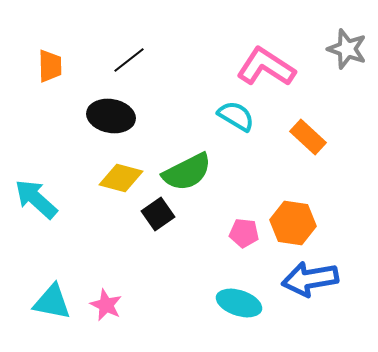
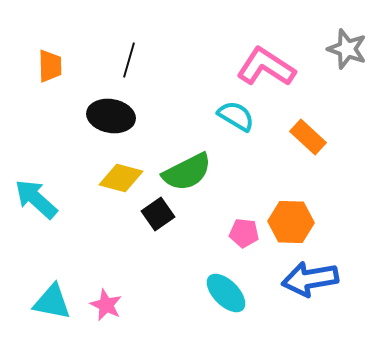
black line: rotated 36 degrees counterclockwise
orange hexagon: moved 2 px left, 1 px up; rotated 6 degrees counterclockwise
cyan ellipse: moved 13 px left, 10 px up; rotated 27 degrees clockwise
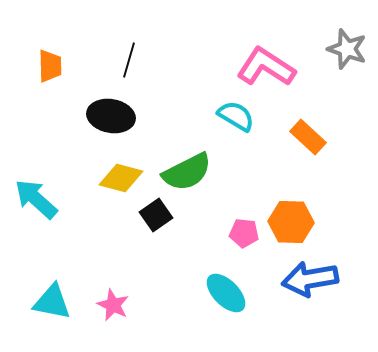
black square: moved 2 px left, 1 px down
pink star: moved 7 px right
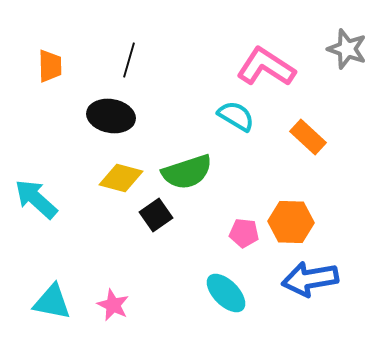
green semicircle: rotated 9 degrees clockwise
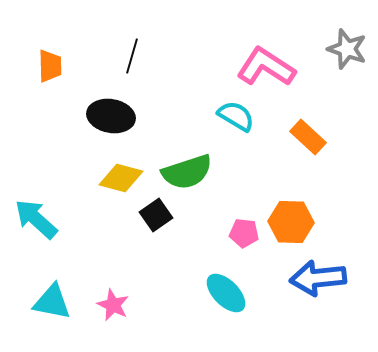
black line: moved 3 px right, 4 px up
cyan arrow: moved 20 px down
blue arrow: moved 8 px right, 1 px up; rotated 4 degrees clockwise
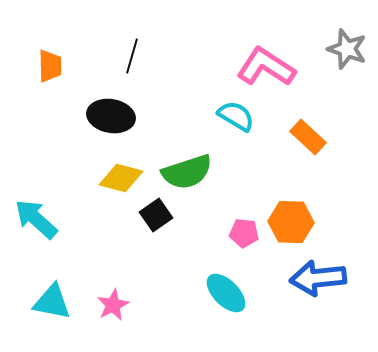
pink star: rotated 20 degrees clockwise
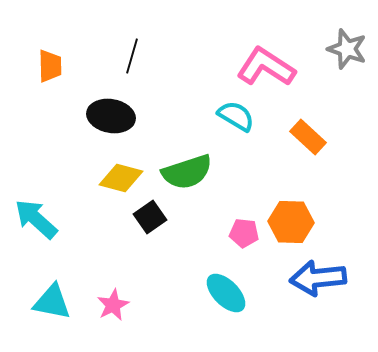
black square: moved 6 px left, 2 px down
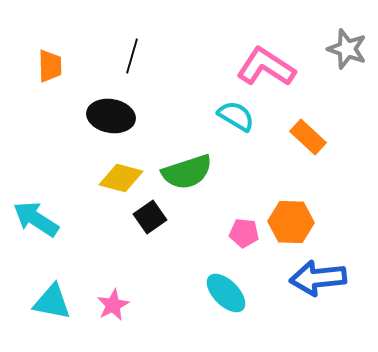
cyan arrow: rotated 9 degrees counterclockwise
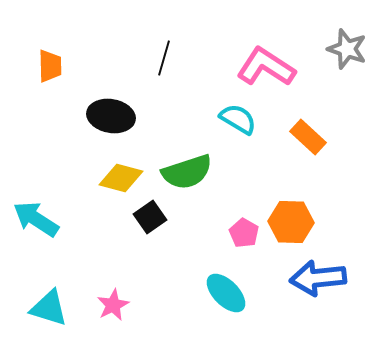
black line: moved 32 px right, 2 px down
cyan semicircle: moved 2 px right, 3 px down
pink pentagon: rotated 24 degrees clockwise
cyan triangle: moved 3 px left, 6 px down; rotated 6 degrees clockwise
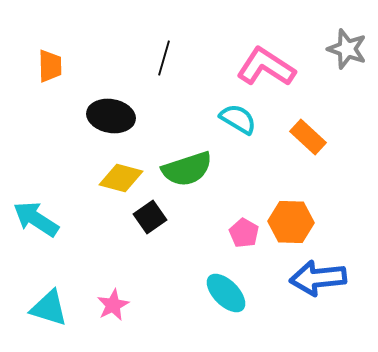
green semicircle: moved 3 px up
